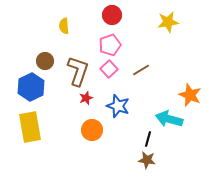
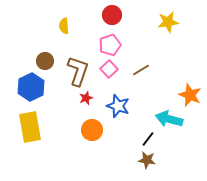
black line: rotated 21 degrees clockwise
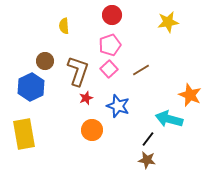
yellow rectangle: moved 6 px left, 7 px down
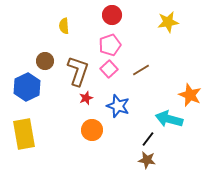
blue hexagon: moved 4 px left
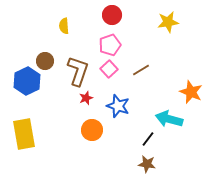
blue hexagon: moved 6 px up
orange star: moved 1 px right, 3 px up
brown star: moved 4 px down
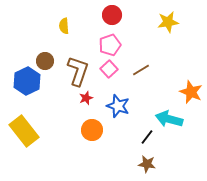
yellow rectangle: moved 3 px up; rotated 28 degrees counterclockwise
black line: moved 1 px left, 2 px up
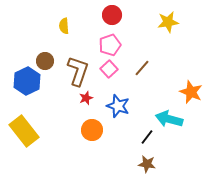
brown line: moved 1 px right, 2 px up; rotated 18 degrees counterclockwise
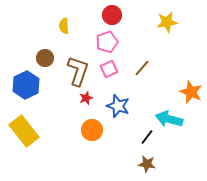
yellow star: moved 1 px left
pink pentagon: moved 3 px left, 3 px up
brown circle: moved 3 px up
pink square: rotated 18 degrees clockwise
blue hexagon: moved 1 px left, 4 px down
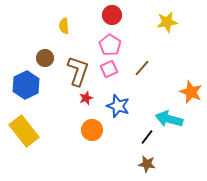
pink pentagon: moved 3 px right, 3 px down; rotated 20 degrees counterclockwise
